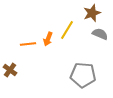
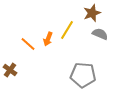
orange line: rotated 49 degrees clockwise
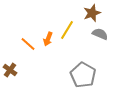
gray pentagon: rotated 25 degrees clockwise
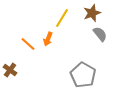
yellow line: moved 5 px left, 12 px up
gray semicircle: rotated 28 degrees clockwise
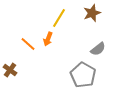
yellow line: moved 3 px left
gray semicircle: moved 2 px left, 15 px down; rotated 91 degrees clockwise
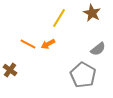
brown star: rotated 24 degrees counterclockwise
orange arrow: moved 5 px down; rotated 40 degrees clockwise
orange line: rotated 14 degrees counterclockwise
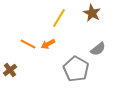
brown cross: rotated 16 degrees clockwise
gray pentagon: moved 7 px left, 6 px up
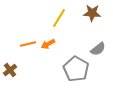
brown star: rotated 24 degrees counterclockwise
orange line: rotated 42 degrees counterclockwise
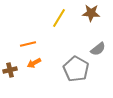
brown star: moved 1 px left
orange arrow: moved 14 px left, 19 px down
brown cross: rotated 24 degrees clockwise
